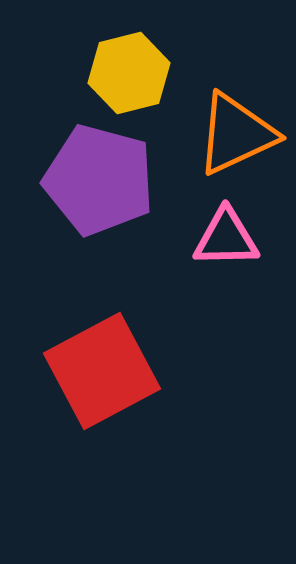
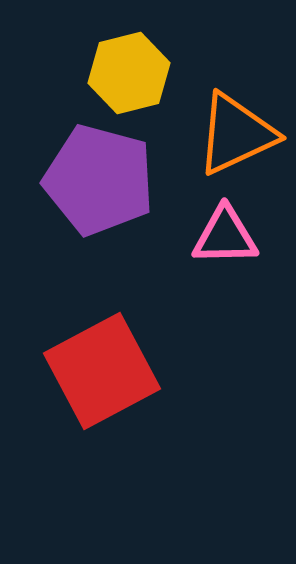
pink triangle: moved 1 px left, 2 px up
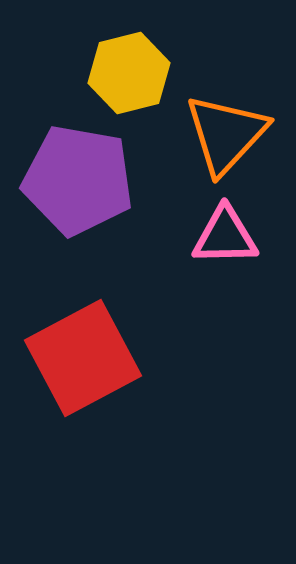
orange triangle: moved 10 px left; rotated 22 degrees counterclockwise
purple pentagon: moved 21 px left; rotated 5 degrees counterclockwise
red square: moved 19 px left, 13 px up
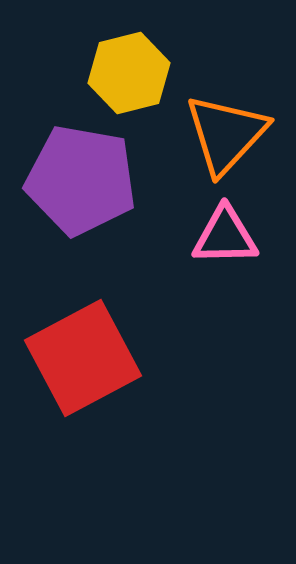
purple pentagon: moved 3 px right
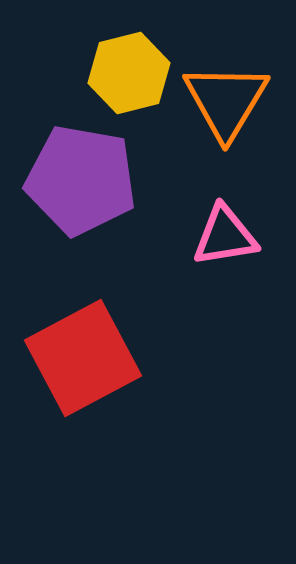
orange triangle: moved 33 px up; rotated 12 degrees counterclockwise
pink triangle: rotated 8 degrees counterclockwise
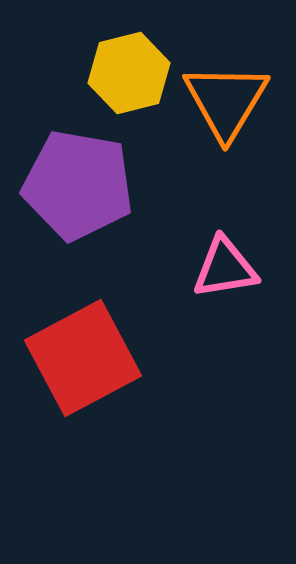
purple pentagon: moved 3 px left, 5 px down
pink triangle: moved 32 px down
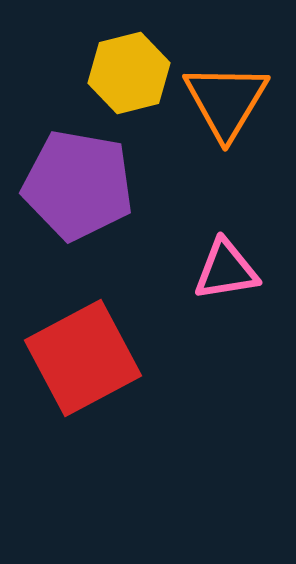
pink triangle: moved 1 px right, 2 px down
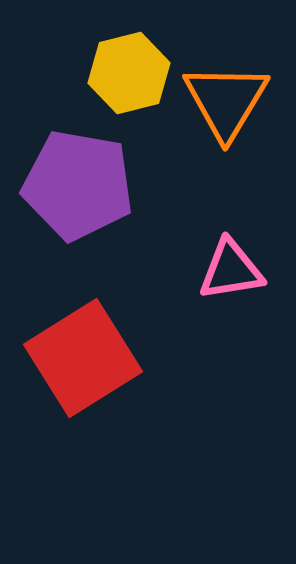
pink triangle: moved 5 px right
red square: rotated 4 degrees counterclockwise
